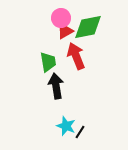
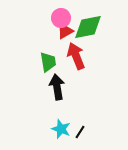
black arrow: moved 1 px right, 1 px down
cyan star: moved 5 px left, 3 px down
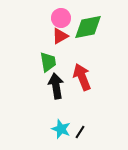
red triangle: moved 5 px left, 5 px down
red arrow: moved 6 px right, 21 px down
black arrow: moved 1 px left, 1 px up
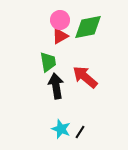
pink circle: moved 1 px left, 2 px down
red arrow: moved 3 px right; rotated 28 degrees counterclockwise
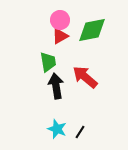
green diamond: moved 4 px right, 3 px down
cyan star: moved 4 px left
